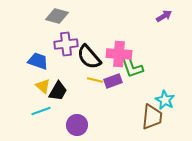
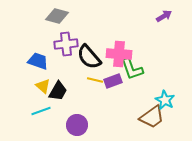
green L-shape: moved 2 px down
brown trapezoid: rotated 48 degrees clockwise
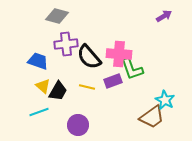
yellow line: moved 8 px left, 7 px down
cyan line: moved 2 px left, 1 px down
purple circle: moved 1 px right
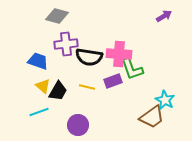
black semicircle: rotated 40 degrees counterclockwise
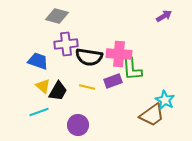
green L-shape: rotated 15 degrees clockwise
brown trapezoid: moved 2 px up
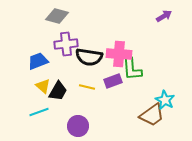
blue trapezoid: rotated 40 degrees counterclockwise
purple circle: moved 1 px down
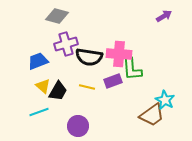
purple cross: rotated 10 degrees counterclockwise
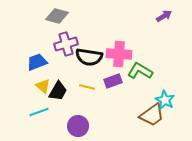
blue trapezoid: moved 1 px left, 1 px down
green L-shape: moved 8 px right, 2 px down; rotated 125 degrees clockwise
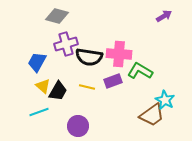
blue trapezoid: rotated 40 degrees counterclockwise
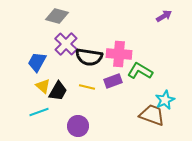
purple cross: rotated 30 degrees counterclockwise
cyan star: rotated 18 degrees clockwise
brown trapezoid: rotated 124 degrees counterclockwise
